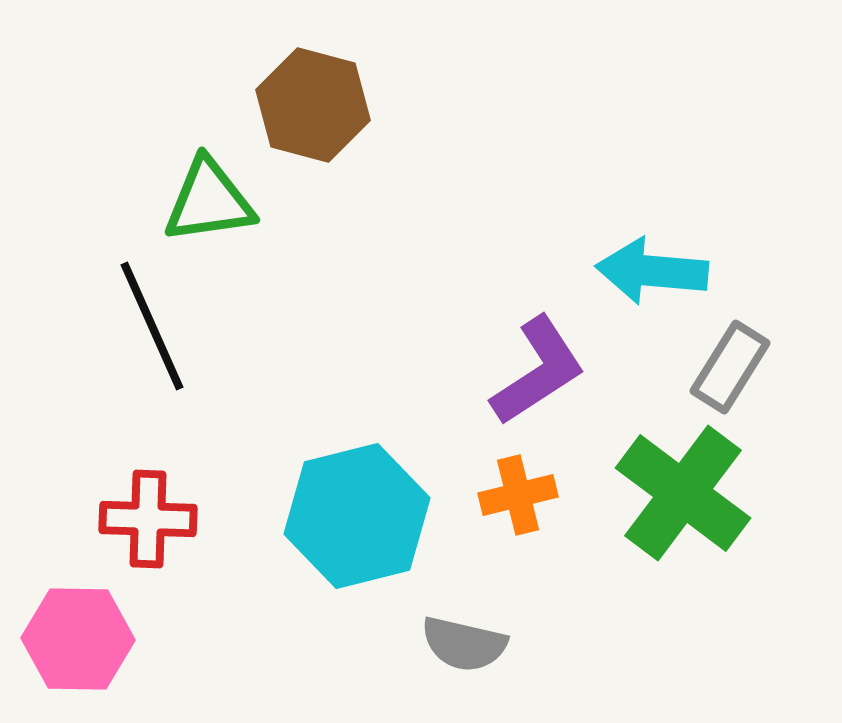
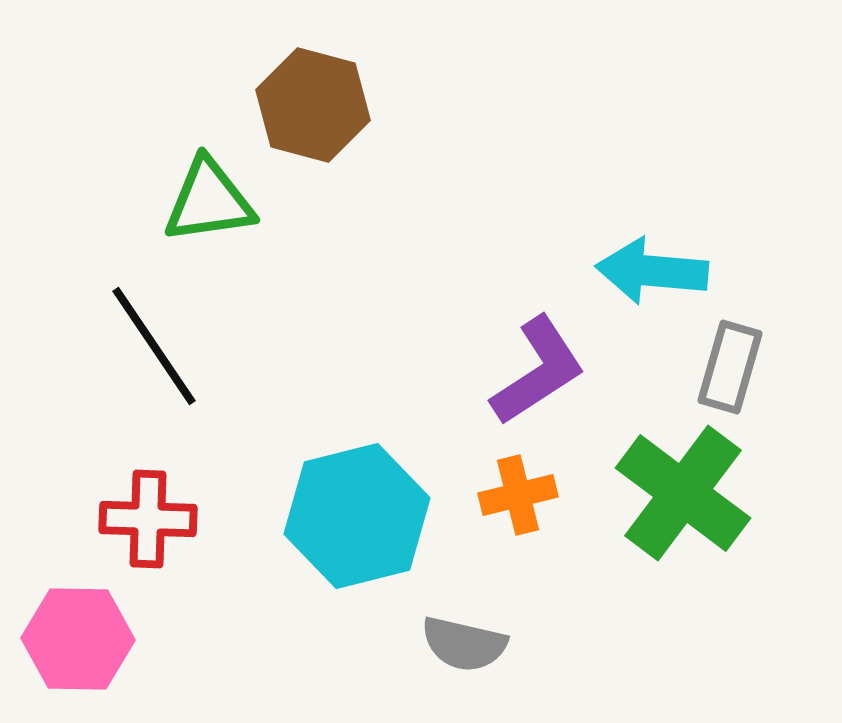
black line: moved 2 px right, 20 px down; rotated 10 degrees counterclockwise
gray rectangle: rotated 16 degrees counterclockwise
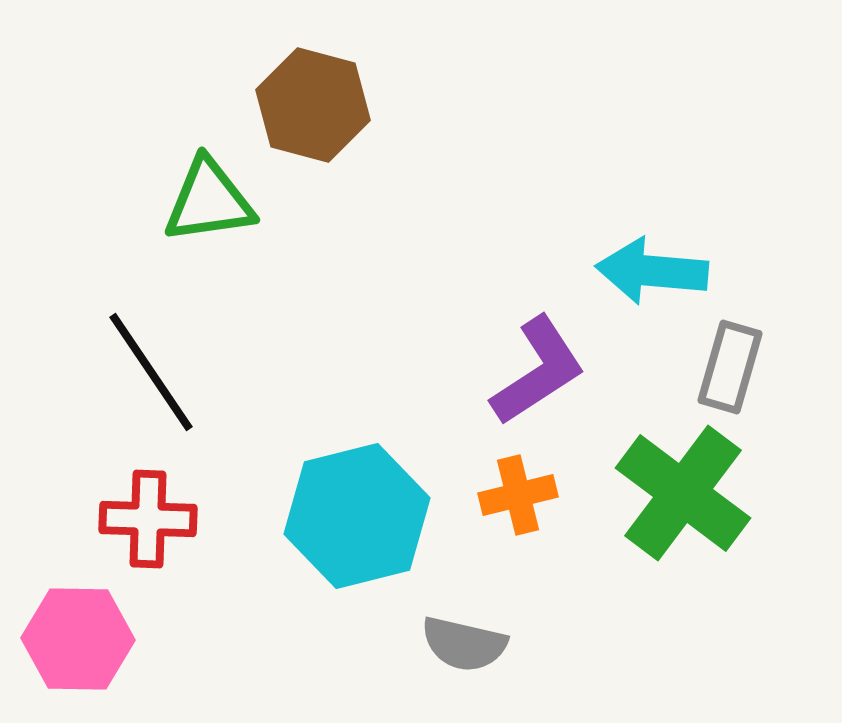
black line: moved 3 px left, 26 px down
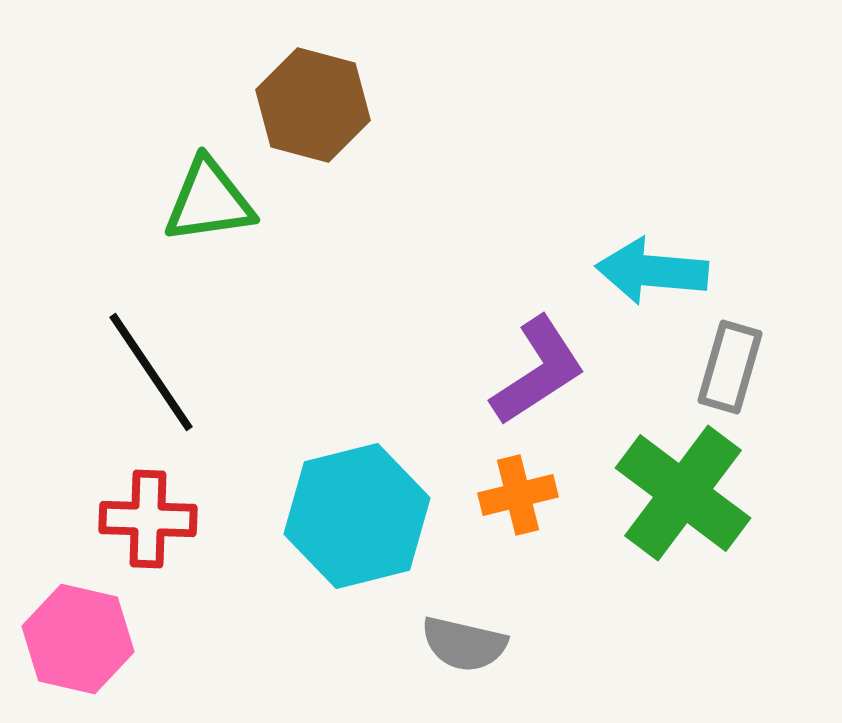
pink hexagon: rotated 12 degrees clockwise
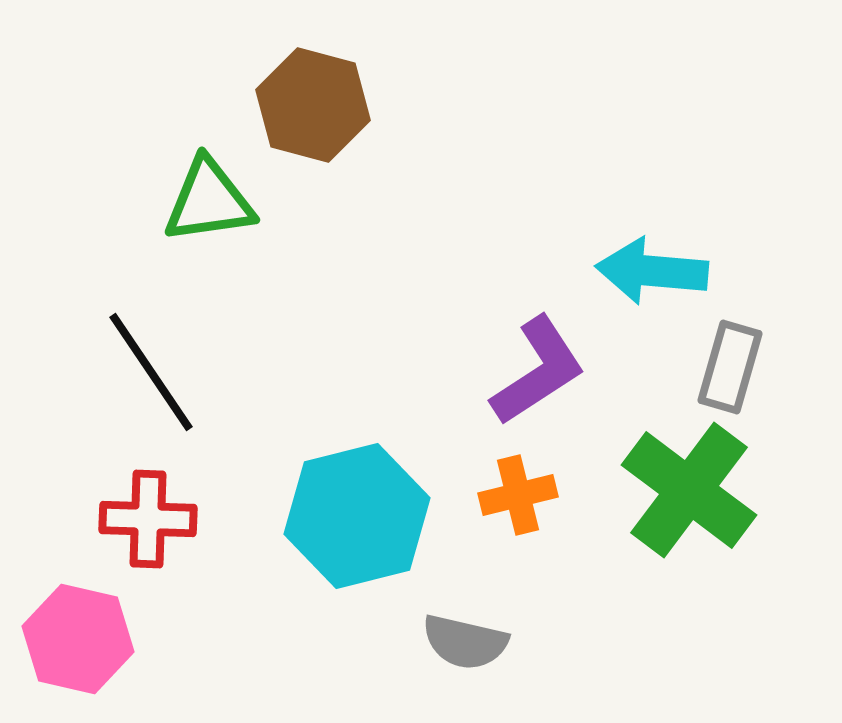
green cross: moved 6 px right, 3 px up
gray semicircle: moved 1 px right, 2 px up
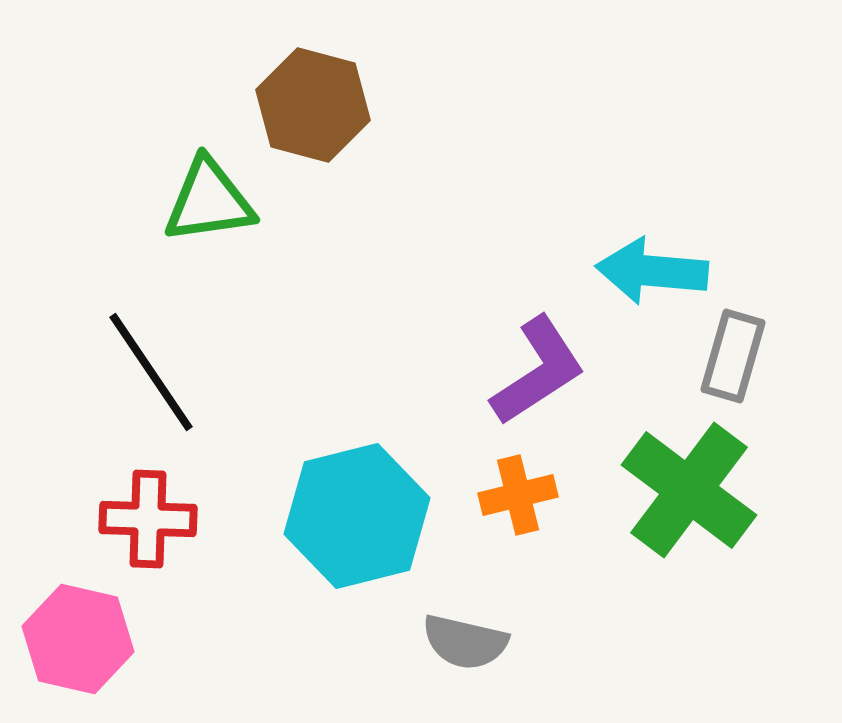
gray rectangle: moved 3 px right, 11 px up
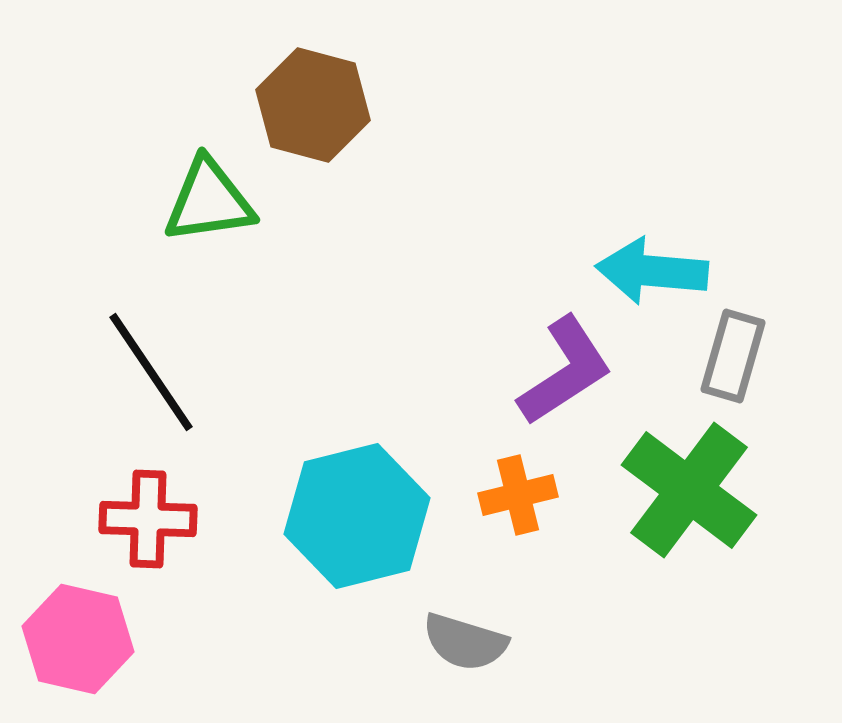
purple L-shape: moved 27 px right
gray semicircle: rotated 4 degrees clockwise
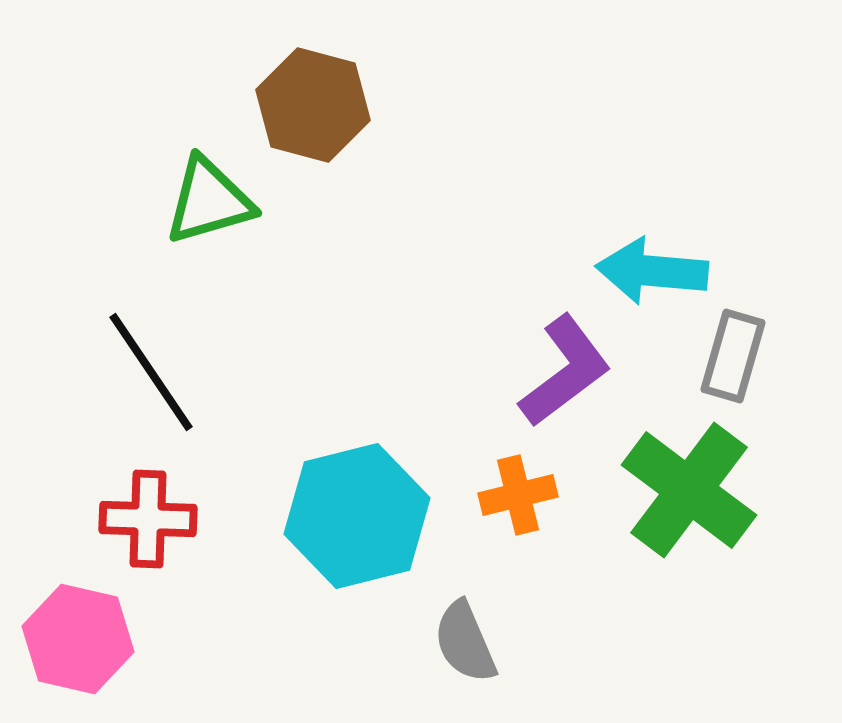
green triangle: rotated 8 degrees counterclockwise
purple L-shape: rotated 4 degrees counterclockwise
gray semicircle: rotated 50 degrees clockwise
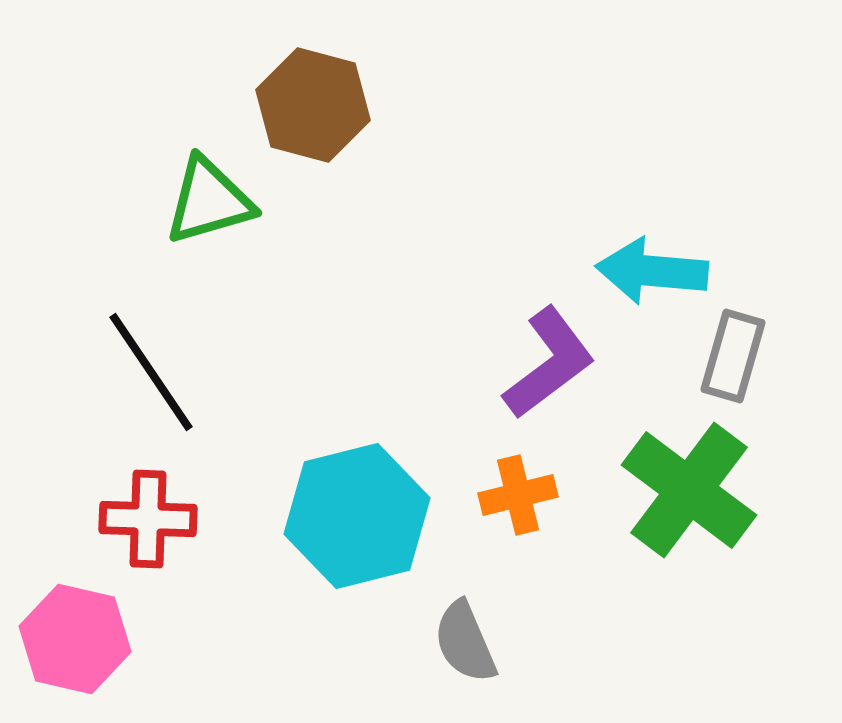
purple L-shape: moved 16 px left, 8 px up
pink hexagon: moved 3 px left
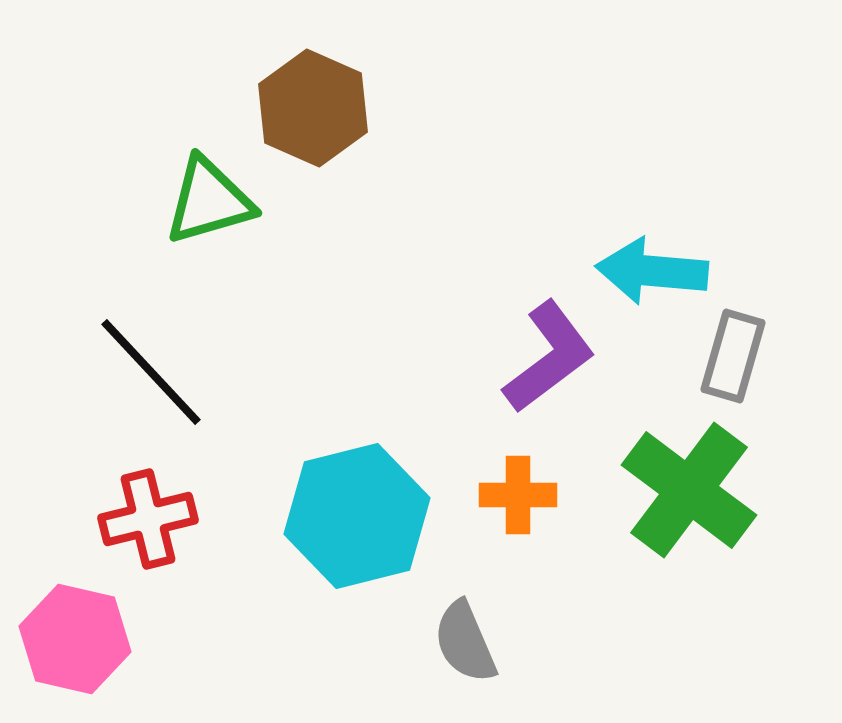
brown hexagon: moved 3 px down; rotated 9 degrees clockwise
purple L-shape: moved 6 px up
black line: rotated 9 degrees counterclockwise
orange cross: rotated 14 degrees clockwise
red cross: rotated 16 degrees counterclockwise
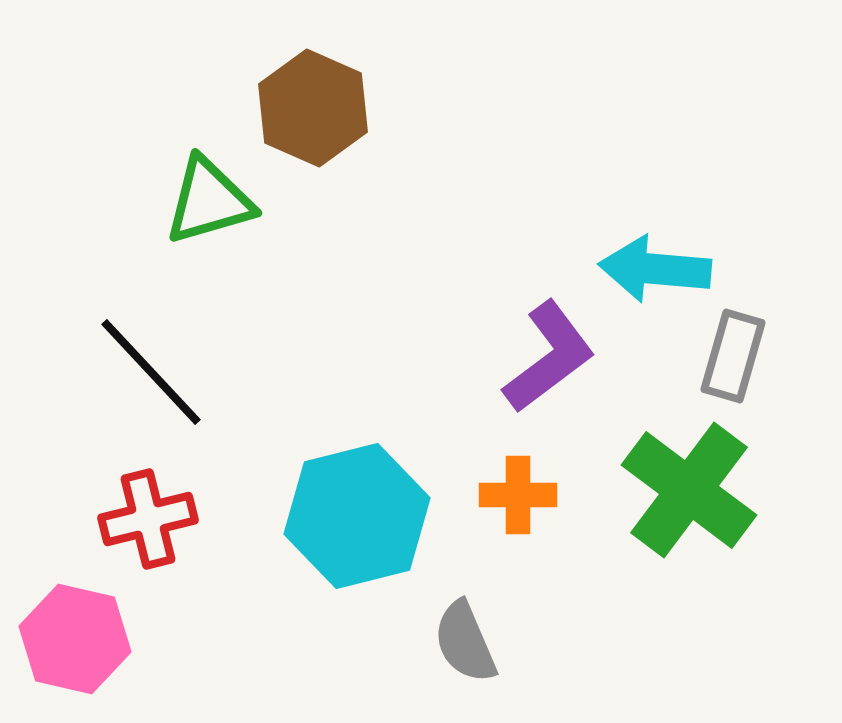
cyan arrow: moved 3 px right, 2 px up
